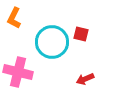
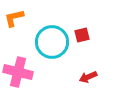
orange L-shape: rotated 50 degrees clockwise
red square: moved 1 px right, 1 px down; rotated 28 degrees counterclockwise
red arrow: moved 3 px right, 2 px up
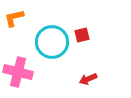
red arrow: moved 2 px down
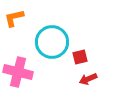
red square: moved 2 px left, 22 px down
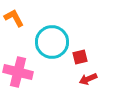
orange L-shape: rotated 75 degrees clockwise
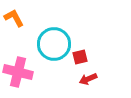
cyan circle: moved 2 px right, 2 px down
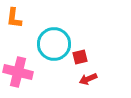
orange L-shape: rotated 145 degrees counterclockwise
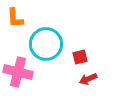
orange L-shape: moved 1 px right; rotated 10 degrees counterclockwise
cyan circle: moved 8 px left
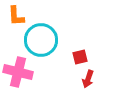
orange L-shape: moved 1 px right, 2 px up
cyan circle: moved 5 px left, 4 px up
red arrow: rotated 48 degrees counterclockwise
